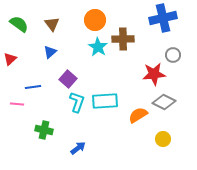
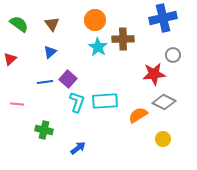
blue line: moved 12 px right, 5 px up
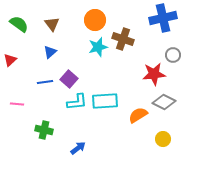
brown cross: rotated 20 degrees clockwise
cyan star: rotated 24 degrees clockwise
red triangle: moved 1 px down
purple square: moved 1 px right
cyan L-shape: rotated 65 degrees clockwise
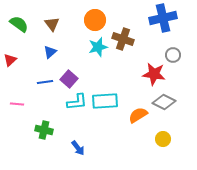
red star: rotated 15 degrees clockwise
blue arrow: rotated 91 degrees clockwise
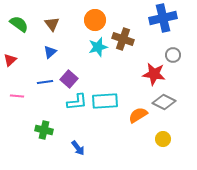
pink line: moved 8 px up
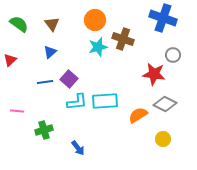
blue cross: rotated 32 degrees clockwise
pink line: moved 15 px down
gray diamond: moved 1 px right, 2 px down
green cross: rotated 30 degrees counterclockwise
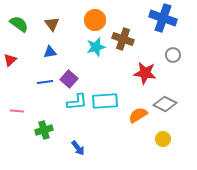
cyan star: moved 2 px left
blue triangle: rotated 32 degrees clockwise
red star: moved 9 px left, 1 px up
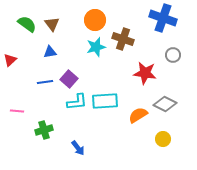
green semicircle: moved 8 px right
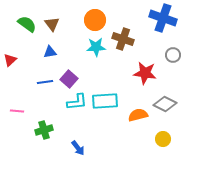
cyan star: rotated 12 degrees clockwise
orange semicircle: rotated 18 degrees clockwise
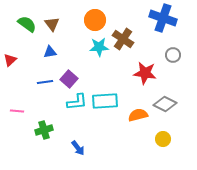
brown cross: rotated 15 degrees clockwise
cyan star: moved 3 px right
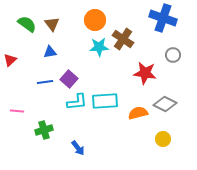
orange semicircle: moved 2 px up
